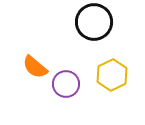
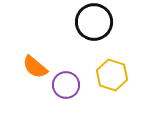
yellow hexagon: rotated 16 degrees counterclockwise
purple circle: moved 1 px down
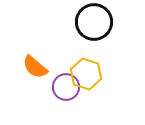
yellow hexagon: moved 26 px left, 1 px up
purple circle: moved 2 px down
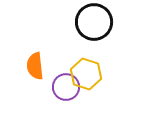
orange semicircle: moved 1 px up; rotated 44 degrees clockwise
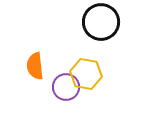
black circle: moved 7 px right
yellow hexagon: rotated 8 degrees counterclockwise
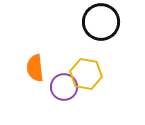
orange semicircle: moved 2 px down
purple circle: moved 2 px left
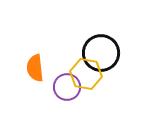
black circle: moved 31 px down
purple circle: moved 3 px right
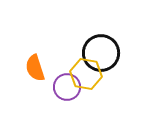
orange semicircle: rotated 12 degrees counterclockwise
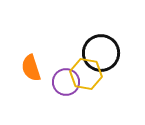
orange semicircle: moved 4 px left
purple circle: moved 1 px left, 5 px up
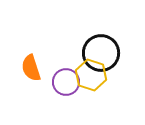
yellow hexagon: moved 5 px right, 1 px down; rotated 8 degrees clockwise
